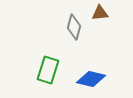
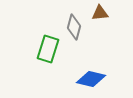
green rectangle: moved 21 px up
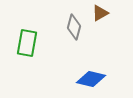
brown triangle: rotated 24 degrees counterclockwise
green rectangle: moved 21 px left, 6 px up; rotated 8 degrees counterclockwise
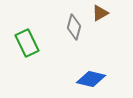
green rectangle: rotated 36 degrees counterclockwise
